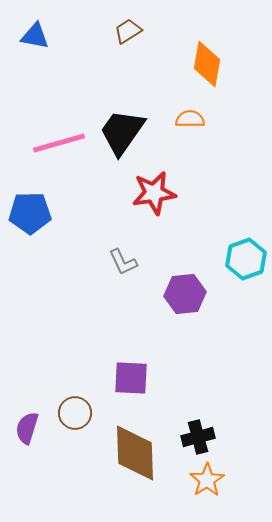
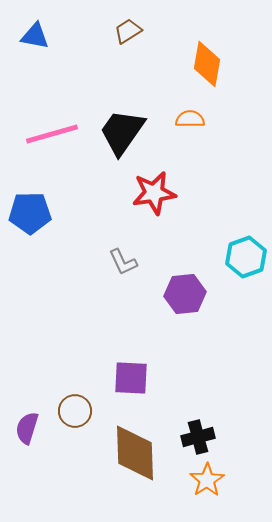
pink line: moved 7 px left, 9 px up
cyan hexagon: moved 2 px up
brown circle: moved 2 px up
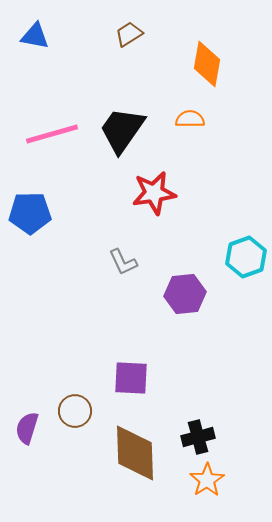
brown trapezoid: moved 1 px right, 3 px down
black trapezoid: moved 2 px up
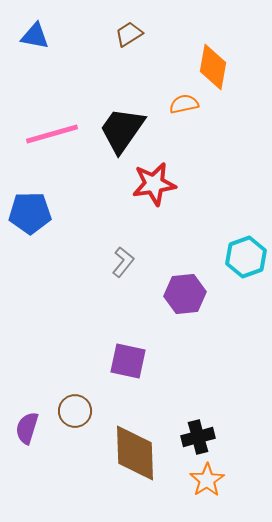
orange diamond: moved 6 px right, 3 px down
orange semicircle: moved 6 px left, 15 px up; rotated 12 degrees counterclockwise
red star: moved 9 px up
gray L-shape: rotated 116 degrees counterclockwise
purple square: moved 3 px left, 17 px up; rotated 9 degrees clockwise
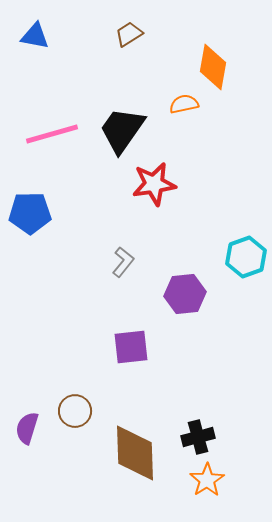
purple square: moved 3 px right, 14 px up; rotated 18 degrees counterclockwise
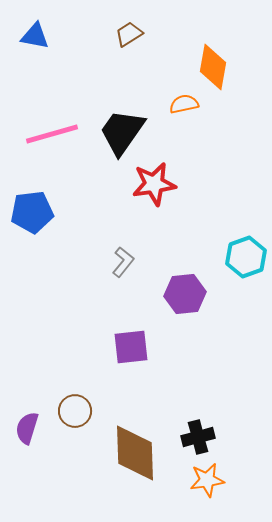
black trapezoid: moved 2 px down
blue pentagon: moved 2 px right, 1 px up; rotated 6 degrees counterclockwise
orange star: rotated 24 degrees clockwise
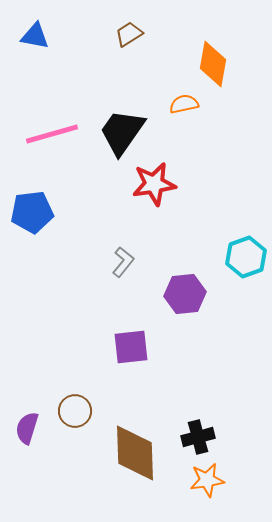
orange diamond: moved 3 px up
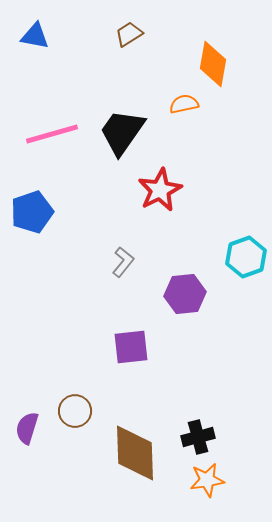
red star: moved 6 px right, 6 px down; rotated 18 degrees counterclockwise
blue pentagon: rotated 12 degrees counterclockwise
